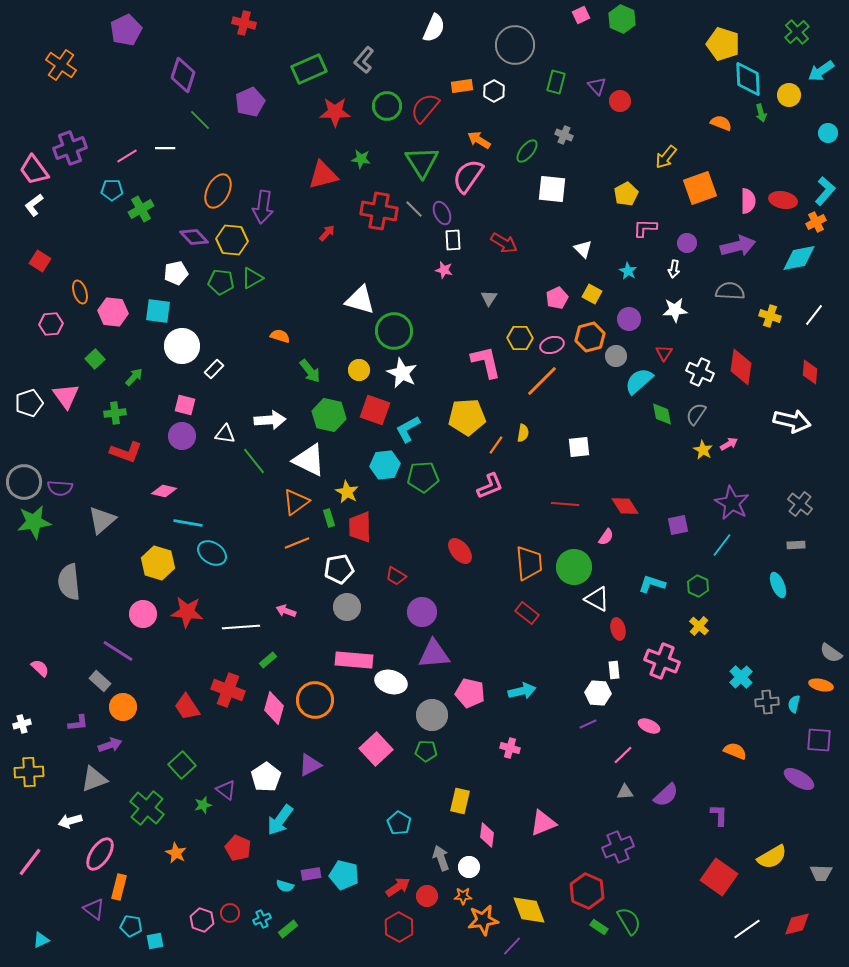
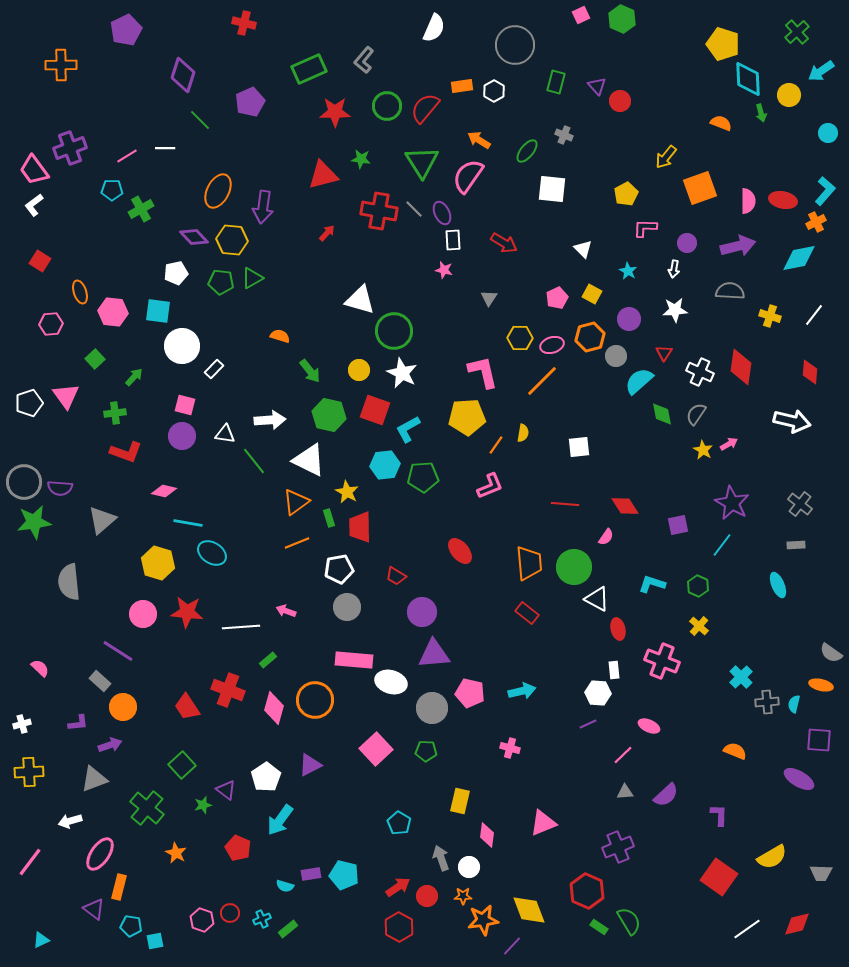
orange cross at (61, 65): rotated 36 degrees counterclockwise
pink L-shape at (486, 362): moved 3 px left, 10 px down
gray circle at (432, 715): moved 7 px up
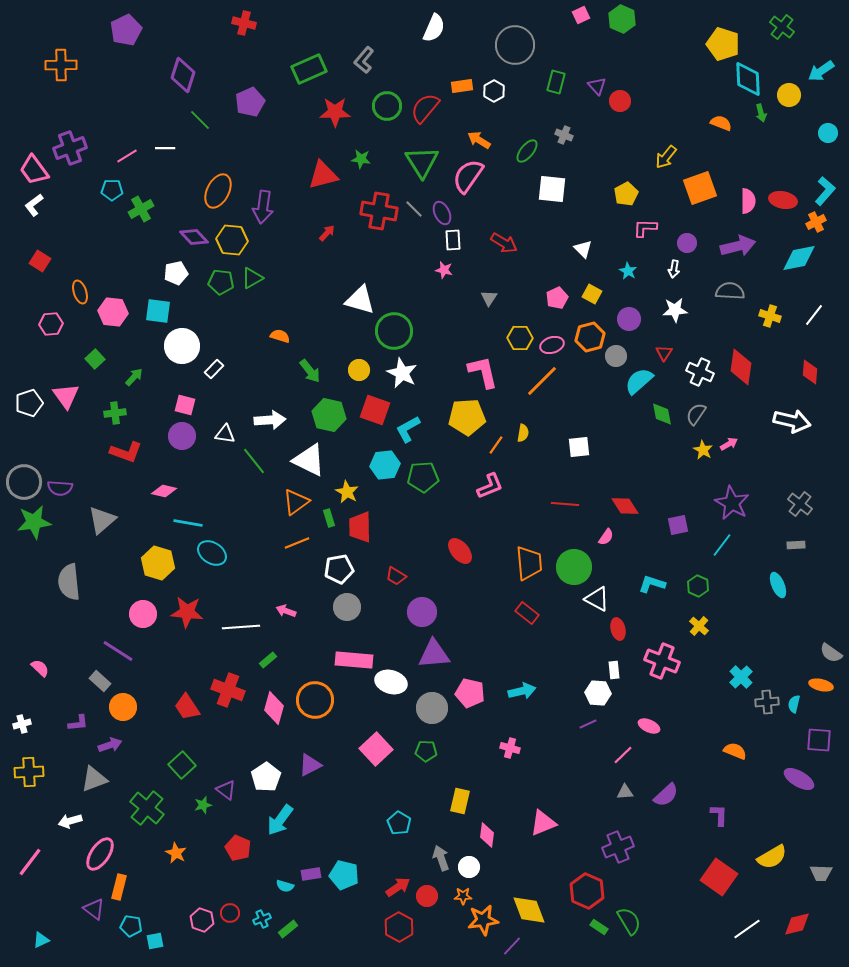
green cross at (797, 32): moved 15 px left, 5 px up; rotated 10 degrees counterclockwise
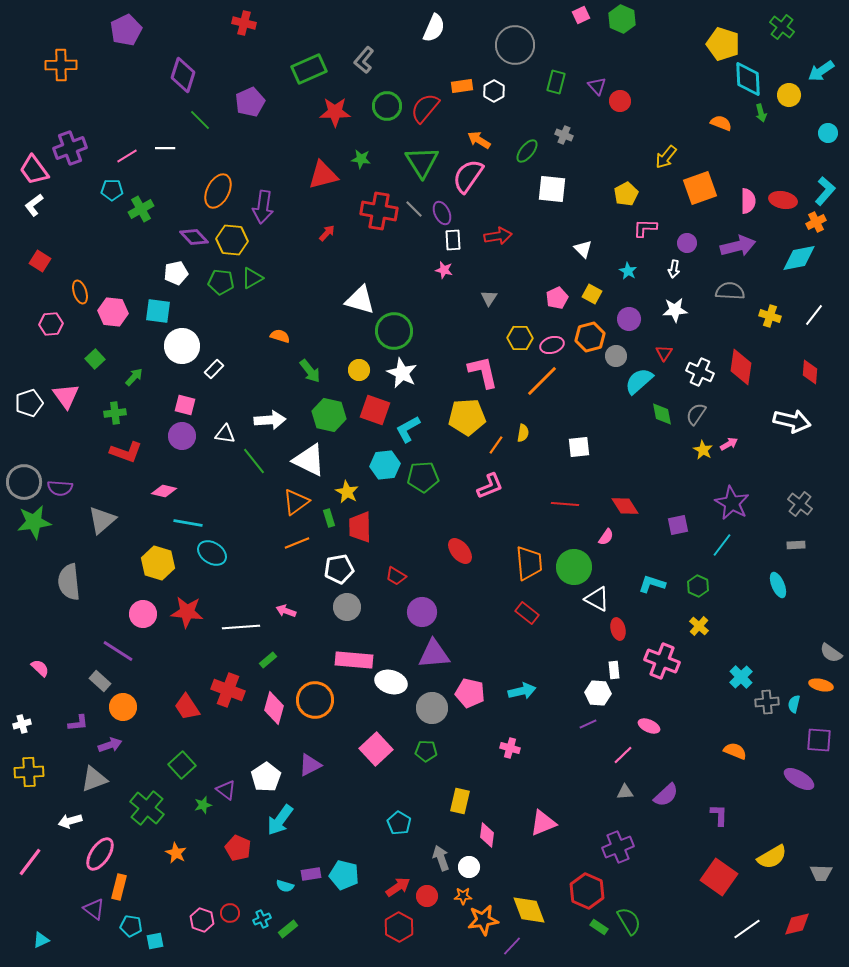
red arrow at (504, 243): moved 6 px left, 7 px up; rotated 40 degrees counterclockwise
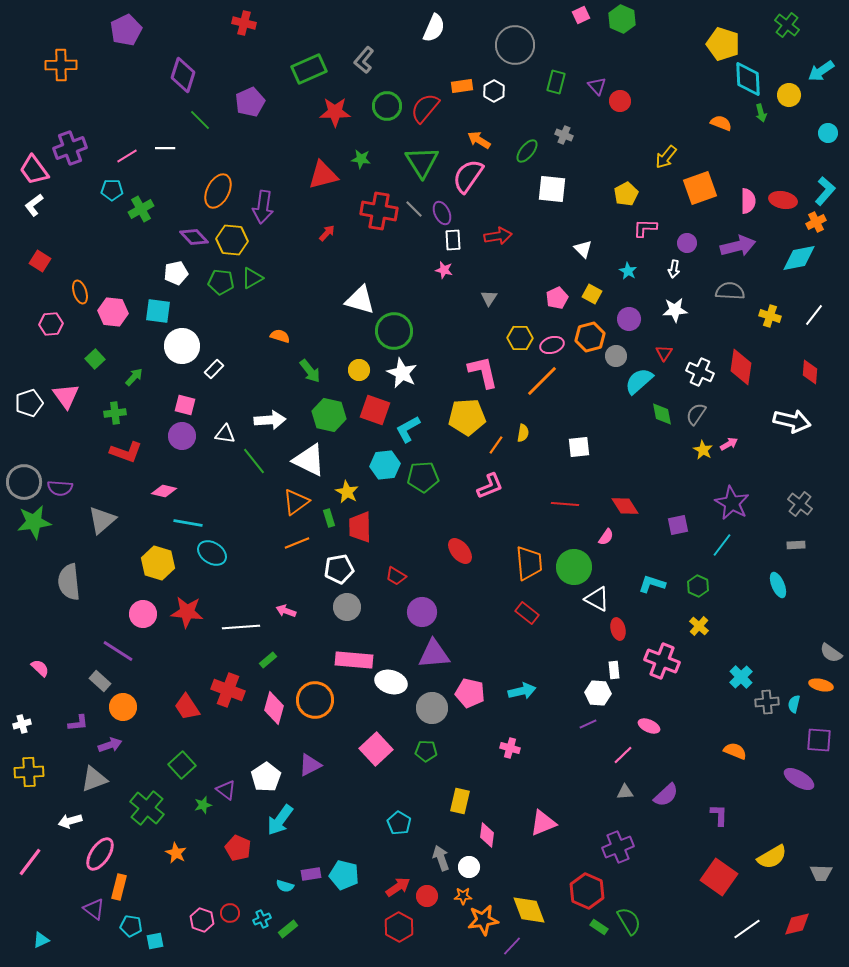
green cross at (782, 27): moved 5 px right, 2 px up
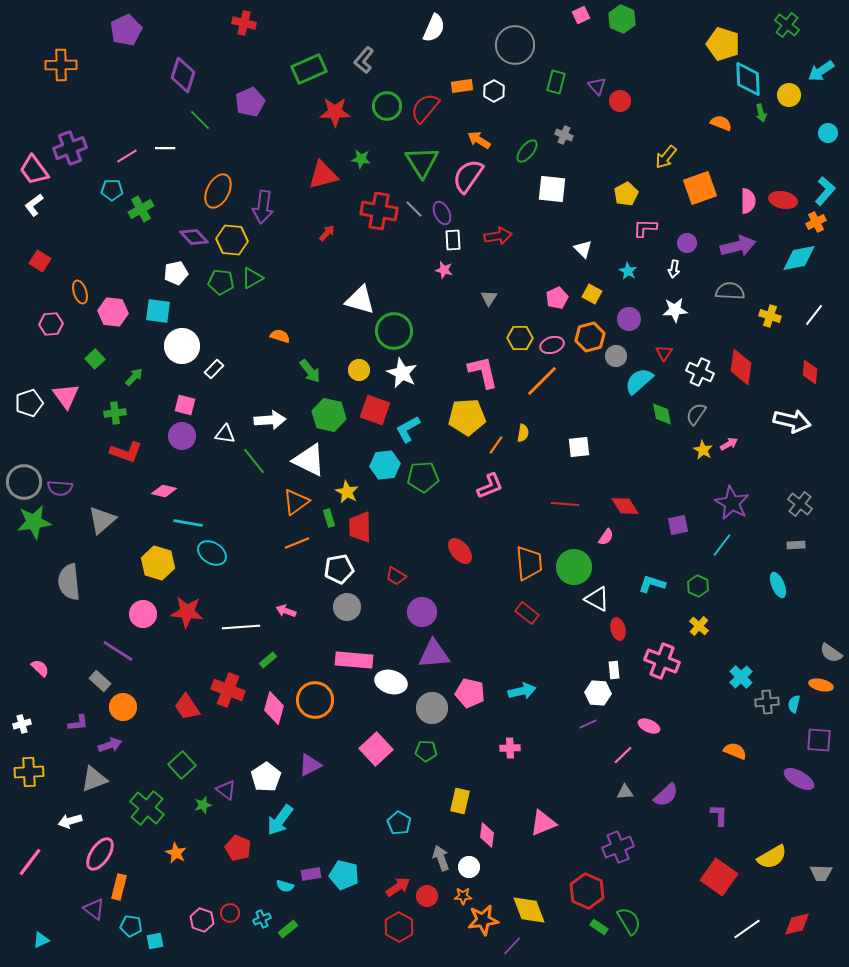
pink cross at (510, 748): rotated 18 degrees counterclockwise
